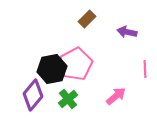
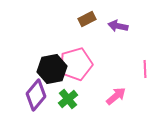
brown rectangle: rotated 18 degrees clockwise
purple arrow: moved 9 px left, 6 px up
pink pentagon: rotated 12 degrees clockwise
purple diamond: moved 3 px right
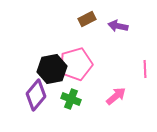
green cross: moved 3 px right; rotated 30 degrees counterclockwise
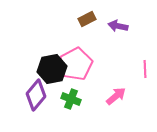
pink pentagon: rotated 12 degrees counterclockwise
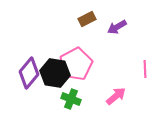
purple arrow: moved 1 px left, 1 px down; rotated 42 degrees counterclockwise
black hexagon: moved 3 px right, 4 px down; rotated 20 degrees clockwise
purple diamond: moved 7 px left, 22 px up
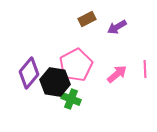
pink pentagon: moved 1 px down
black hexagon: moved 9 px down
pink arrow: moved 1 px right, 22 px up
